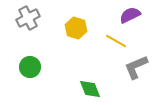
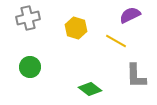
gray cross: rotated 15 degrees clockwise
gray L-shape: moved 9 px down; rotated 68 degrees counterclockwise
green diamond: rotated 30 degrees counterclockwise
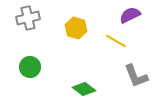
gray L-shape: rotated 20 degrees counterclockwise
green diamond: moved 6 px left
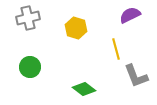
yellow line: moved 8 px down; rotated 45 degrees clockwise
